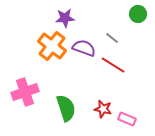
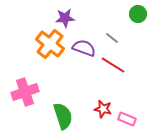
orange cross: moved 2 px left, 2 px up
green semicircle: moved 3 px left, 8 px down
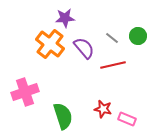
green circle: moved 22 px down
purple semicircle: rotated 30 degrees clockwise
red line: rotated 45 degrees counterclockwise
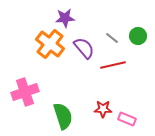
red star: rotated 12 degrees counterclockwise
